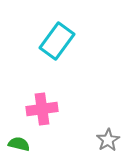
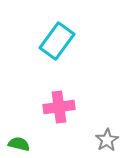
pink cross: moved 17 px right, 2 px up
gray star: moved 1 px left
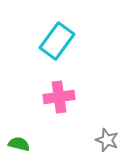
pink cross: moved 10 px up
gray star: rotated 20 degrees counterclockwise
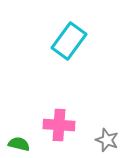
cyan rectangle: moved 12 px right
pink cross: moved 28 px down; rotated 12 degrees clockwise
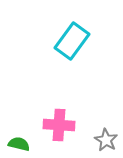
cyan rectangle: moved 3 px right
gray star: moved 1 px left; rotated 10 degrees clockwise
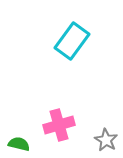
pink cross: rotated 20 degrees counterclockwise
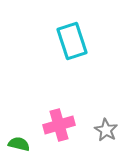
cyan rectangle: rotated 54 degrees counterclockwise
gray star: moved 10 px up
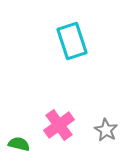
pink cross: rotated 20 degrees counterclockwise
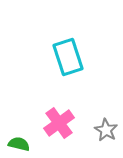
cyan rectangle: moved 4 px left, 16 px down
pink cross: moved 2 px up
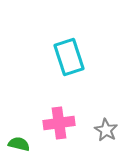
cyan rectangle: moved 1 px right
pink cross: rotated 28 degrees clockwise
